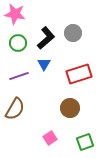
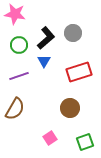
green circle: moved 1 px right, 2 px down
blue triangle: moved 3 px up
red rectangle: moved 2 px up
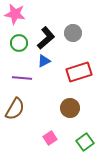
green circle: moved 2 px up
blue triangle: rotated 32 degrees clockwise
purple line: moved 3 px right, 2 px down; rotated 24 degrees clockwise
green square: rotated 18 degrees counterclockwise
